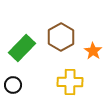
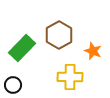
brown hexagon: moved 2 px left, 2 px up
orange star: rotated 12 degrees counterclockwise
yellow cross: moved 5 px up
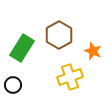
green rectangle: rotated 12 degrees counterclockwise
yellow cross: rotated 20 degrees counterclockwise
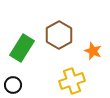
yellow cross: moved 2 px right, 4 px down
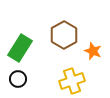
brown hexagon: moved 5 px right
green rectangle: moved 2 px left
black circle: moved 5 px right, 6 px up
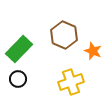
brown hexagon: rotated 8 degrees counterclockwise
green rectangle: moved 1 px left, 1 px down; rotated 12 degrees clockwise
yellow cross: moved 1 px left, 1 px down
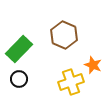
orange star: moved 14 px down
black circle: moved 1 px right
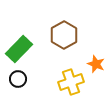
brown hexagon: rotated 8 degrees clockwise
orange star: moved 3 px right, 1 px up
black circle: moved 1 px left
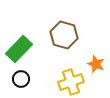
brown hexagon: rotated 16 degrees counterclockwise
black circle: moved 3 px right
